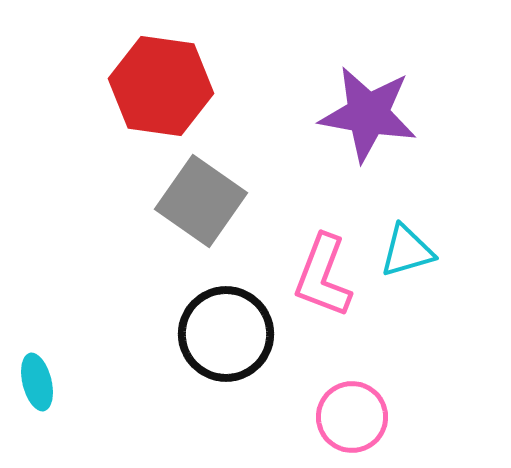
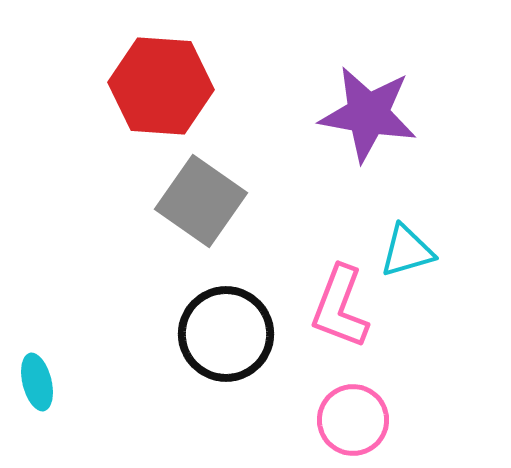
red hexagon: rotated 4 degrees counterclockwise
pink L-shape: moved 17 px right, 31 px down
pink circle: moved 1 px right, 3 px down
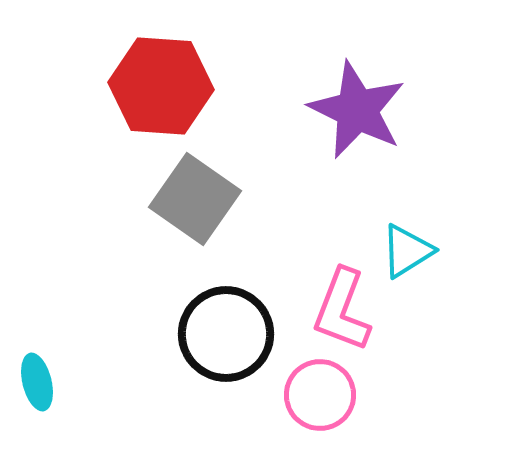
purple star: moved 11 px left, 4 px up; rotated 16 degrees clockwise
gray square: moved 6 px left, 2 px up
cyan triangle: rotated 16 degrees counterclockwise
pink L-shape: moved 2 px right, 3 px down
pink circle: moved 33 px left, 25 px up
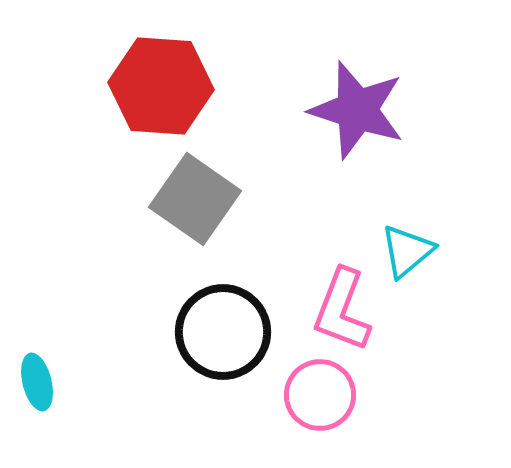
purple star: rotated 8 degrees counterclockwise
cyan triangle: rotated 8 degrees counterclockwise
black circle: moved 3 px left, 2 px up
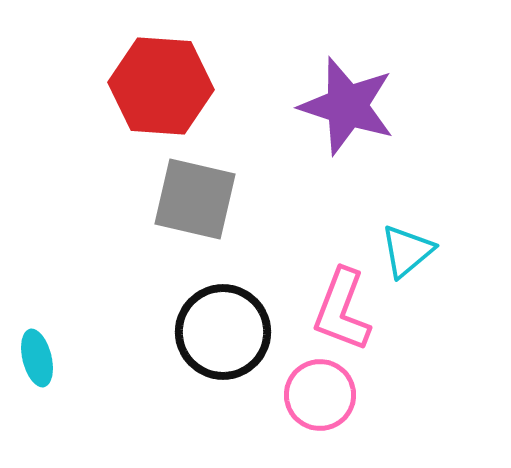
purple star: moved 10 px left, 4 px up
gray square: rotated 22 degrees counterclockwise
cyan ellipse: moved 24 px up
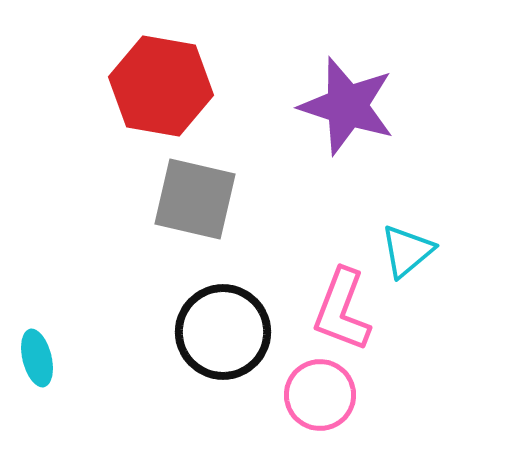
red hexagon: rotated 6 degrees clockwise
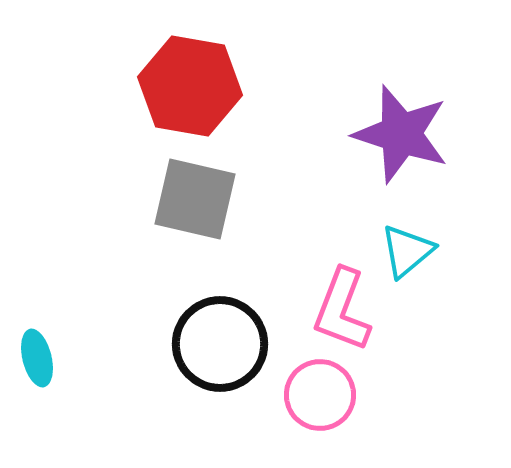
red hexagon: moved 29 px right
purple star: moved 54 px right, 28 px down
black circle: moved 3 px left, 12 px down
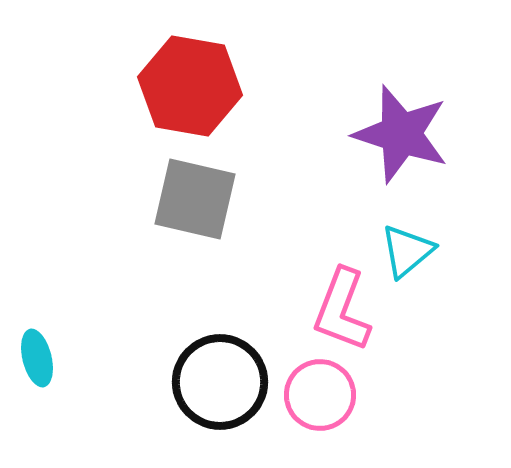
black circle: moved 38 px down
